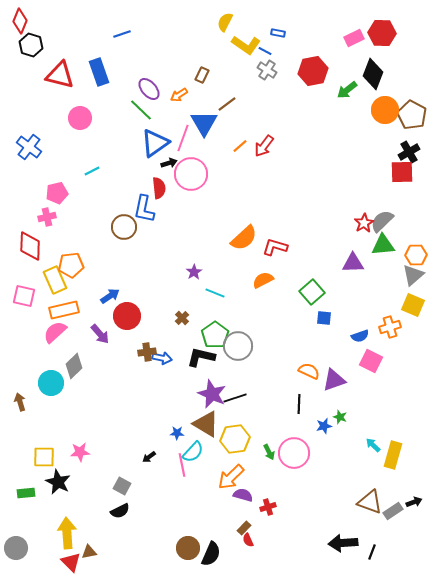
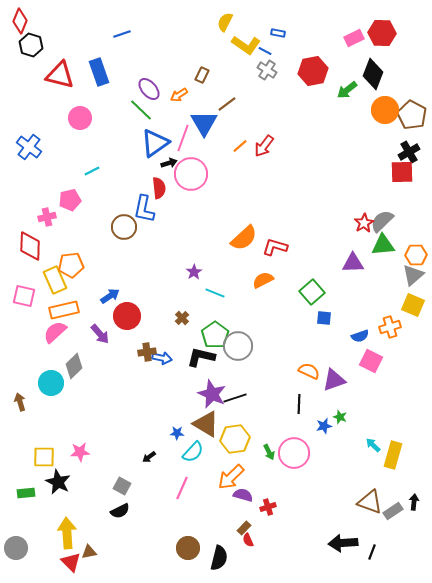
pink pentagon at (57, 193): moved 13 px right, 7 px down
pink line at (182, 465): moved 23 px down; rotated 35 degrees clockwise
black arrow at (414, 502): rotated 63 degrees counterclockwise
black semicircle at (211, 554): moved 8 px right, 4 px down; rotated 10 degrees counterclockwise
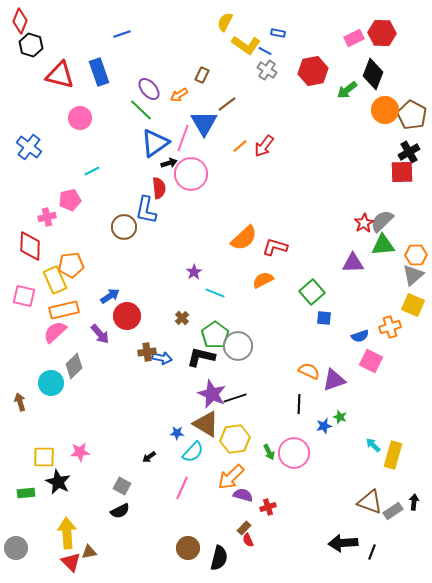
blue L-shape at (144, 209): moved 2 px right, 1 px down
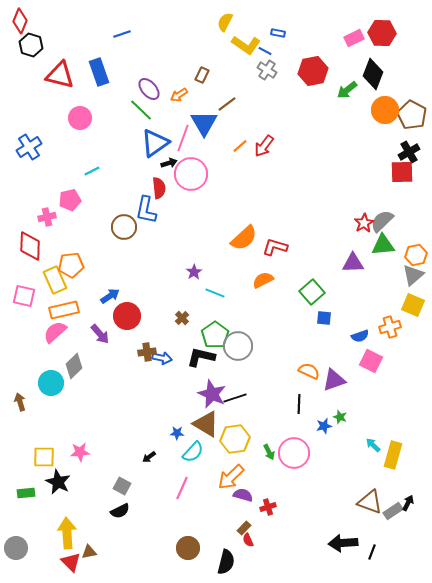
blue cross at (29, 147): rotated 20 degrees clockwise
orange hexagon at (416, 255): rotated 10 degrees counterclockwise
black arrow at (414, 502): moved 6 px left, 1 px down; rotated 21 degrees clockwise
black semicircle at (219, 558): moved 7 px right, 4 px down
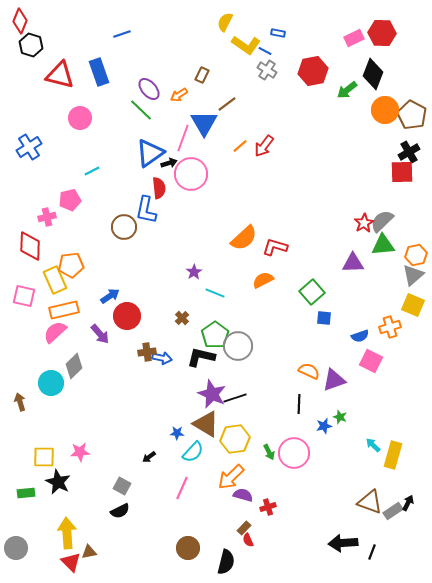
blue triangle at (155, 143): moved 5 px left, 10 px down
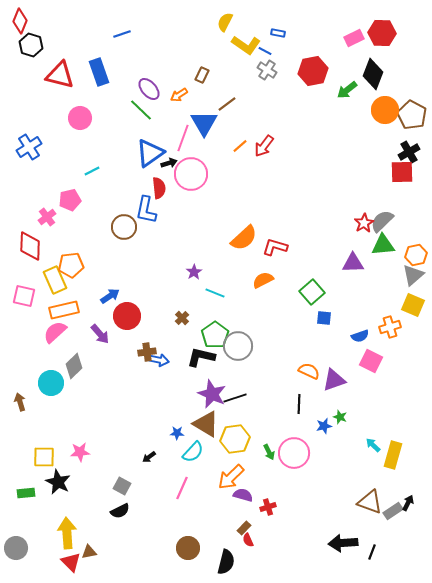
pink cross at (47, 217): rotated 24 degrees counterclockwise
blue arrow at (162, 358): moved 3 px left, 2 px down
